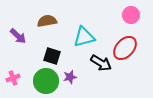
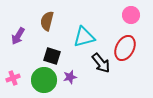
brown semicircle: rotated 66 degrees counterclockwise
purple arrow: rotated 78 degrees clockwise
red ellipse: rotated 15 degrees counterclockwise
black arrow: rotated 20 degrees clockwise
green circle: moved 2 px left, 1 px up
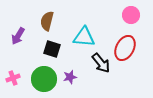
cyan triangle: rotated 20 degrees clockwise
black square: moved 7 px up
green circle: moved 1 px up
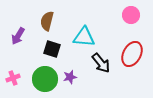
red ellipse: moved 7 px right, 6 px down
green circle: moved 1 px right
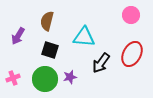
black square: moved 2 px left, 1 px down
black arrow: rotated 75 degrees clockwise
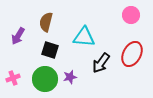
brown semicircle: moved 1 px left, 1 px down
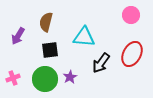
black square: rotated 24 degrees counterclockwise
purple star: rotated 16 degrees counterclockwise
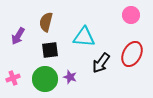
purple star: rotated 24 degrees counterclockwise
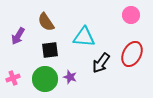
brown semicircle: rotated 48 degrees counterclockwise
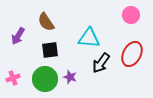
cyan triangle: moved 5 px right, 1 px down
